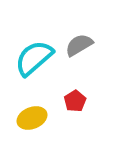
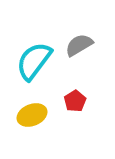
cyan semicircle: moved 3 px down; rotated 12 degrees counterclockwise
yellow ellipse: moved 3 px up
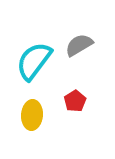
yellow ellipse: rotated 64 degrees counterclockwise
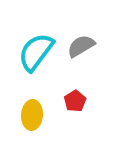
gray semicircle: moved 2 px right, 1 px down
cyan semicircle: moved 2 px right, 9 px up
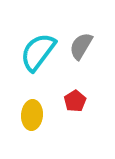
gray semicircle: rotated 28 degrees counterclockwise
cyan semicircle: moved 2 px right
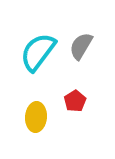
yellow ellipse: moved 4 px right, 2 px down
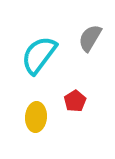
gray semicircle: moved 9 px right, 8 px up
cyan semicircle: moved 1 px right, 3 px down
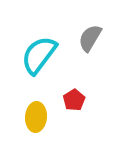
red pentagon: moved 1 px left, 1 px up
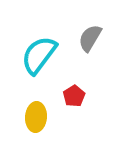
red pentagon: moved 4 px up
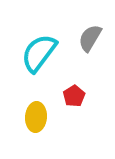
cyan semicircle: moved 2 px up
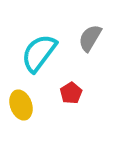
red pentagon: moved 3 px left, 3 px up
yellow ellipse: moved 15 px left, 12 px up; rotated 24 degrees counterclockwise
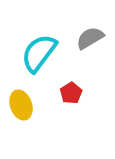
gray semicircle: rotated 28 degrees clockwise
